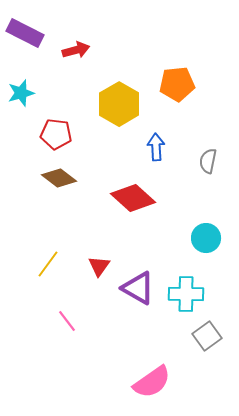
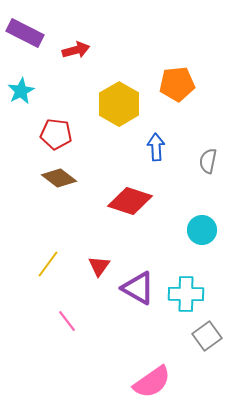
cyan star: moved 2 px up; rotated 12 degrees counterclockwise
red diamond: moved 3 px left, 3 px down; rotated 24 degrees counterclockwise
cyan circle: moved 4 px left, 8 px up
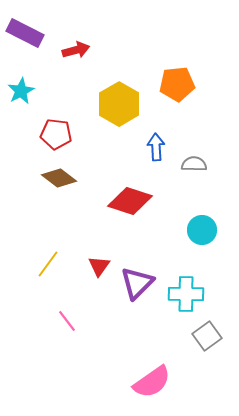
gray semicircle: moved 14 px left, 3 px down; rotated 80 degrees clockwise
purple triangle: moved 1 px left, 5 px up; rotated 45 degrees clockwise
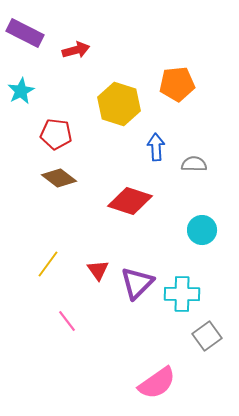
yellow hexagon: rotated 12 degrees counterclockwise
red triangle: moved 1 px left, 4 px down; rotated 10 degrees counterclockwise
cyan cross: moved 4 px left
pink semicircle: moved 5 px right, 1 px down
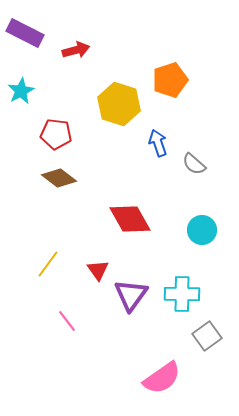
orange pentagon: moved 7 px left, 4 px up; rotated 12 degrees counterclockwise
blue arrow: moved 2 px right, 4 px up; rotated 16 degrees counterclockwise
gray semicircle: rotated 140 degrees counterclockwise
red diamond: moved 18 px down; rotated 42 degrees clockwise
purple triangle: moved 6 px left, 12 px down; rotated 9 degrees counterclockwise
pink semicircle: moved 5 px right, 5 px up
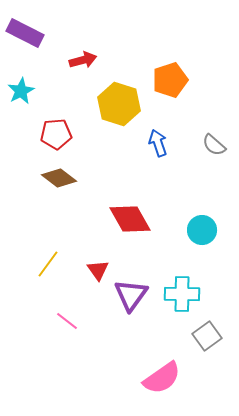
red arrow: moved 7 px right, 10 px down
red pentagon: rotated 12 degrees counterclockwise
gray semicircle: moved 20 px right, 19 px up
pink line: rotated 15 degrees counterclockwise
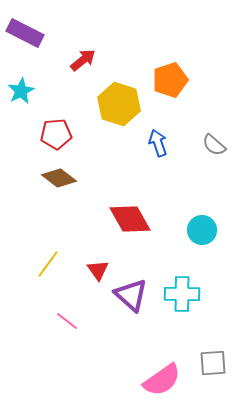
red arrow: rotated 24 degrees counterclockwise
purple triangle: rotated 24 degrees counterclockwise
gray square: moved 6 px right, 27 px down; rotated 32 degrees clockwise
pink semicircle: moved 2 px down
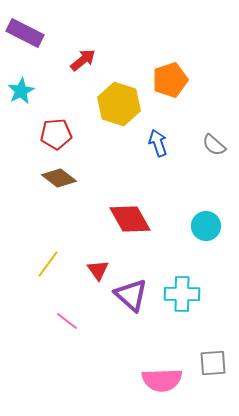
cyan circle: moved 4 px right, 4 px up
pink semicircle: rotated 33 degrees clockwise
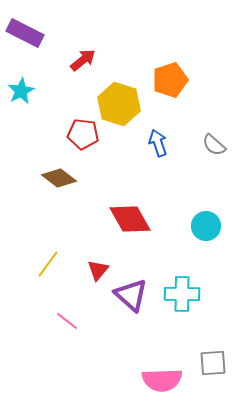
red pentagon: moved 27 px right; rotated 12 degrees clockwise
red triangle: rotated 15 degrees clockwise
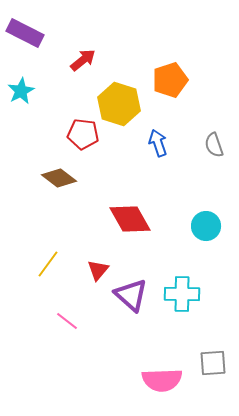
gray semicircle: rotated 30 degrees clockwise
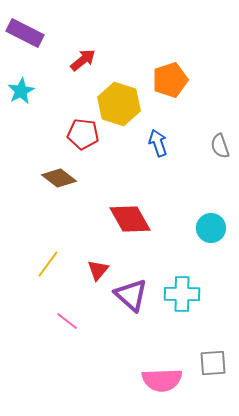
gray semicircle: moved 6 px right, 1 px down
cyan circle: moved 5 px right, 2 px down
